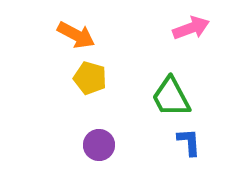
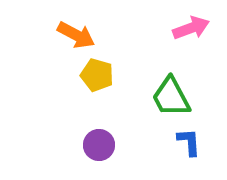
yellow pentagon: moved 7 px right, 3 px up
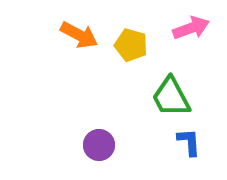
orange arrow: moved 3 px right
yellow pentagon: moved 34 px right, 30 px up
